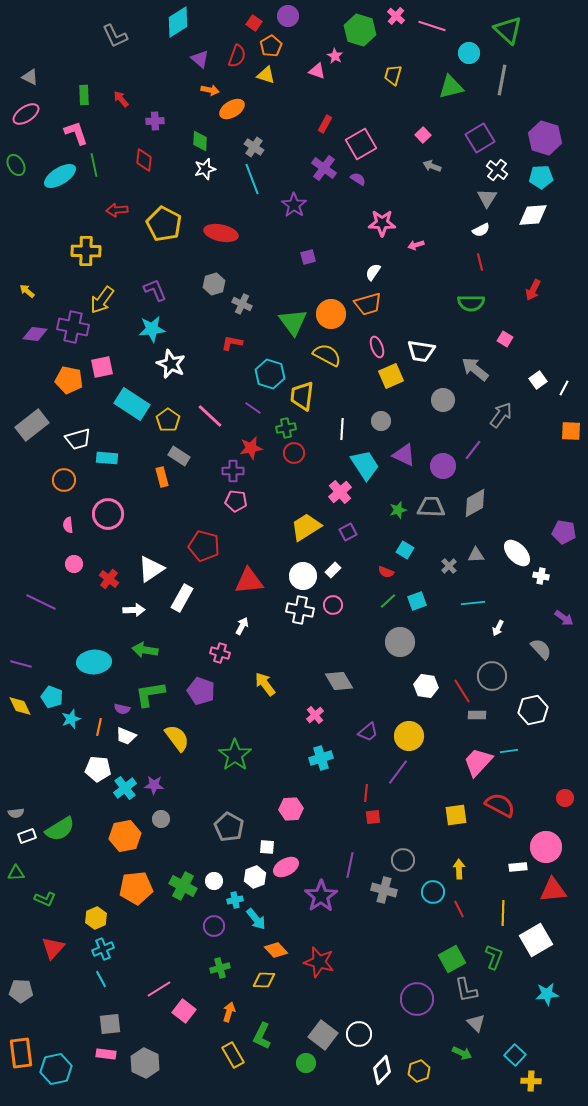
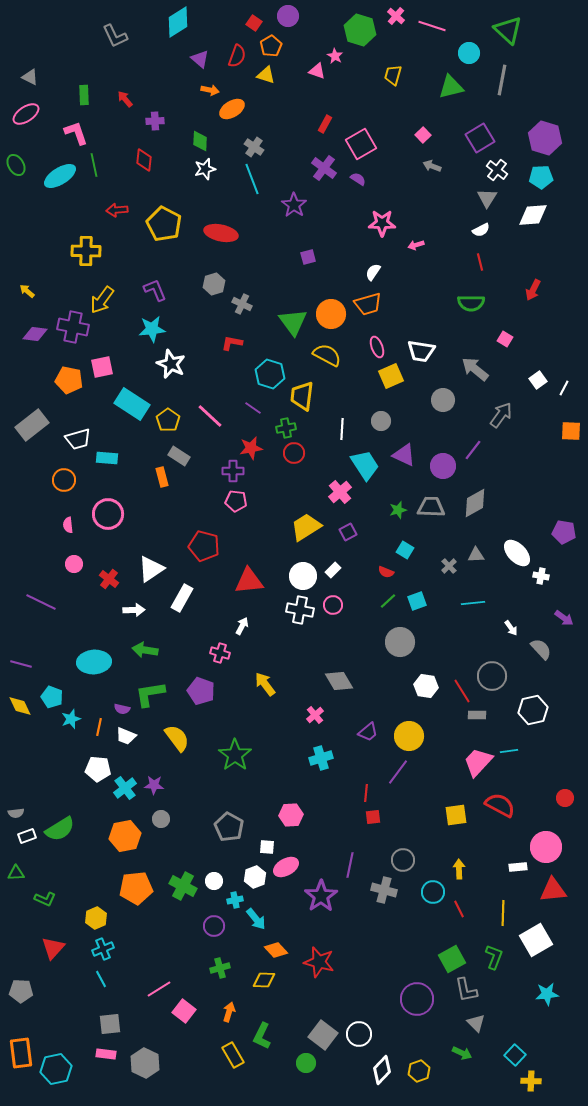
red arrow at (121, 99): moved 4 px right
white arrow at (498, 628): moved 13 px right; rotated 63 degrees counterclockwise
pink hexagon at (291, 809): moved 6 px down
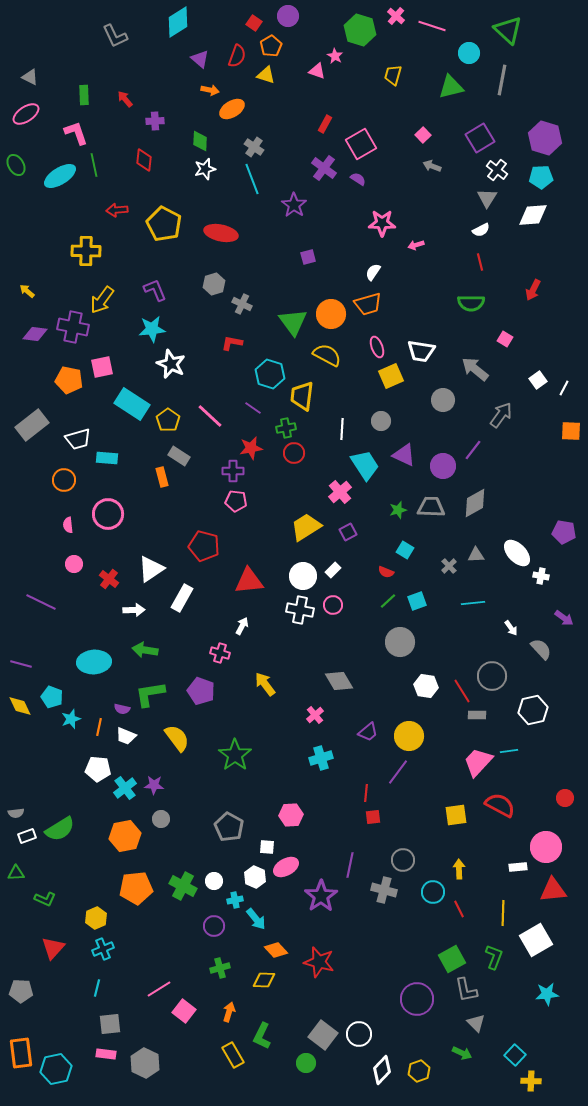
white hexagon at (255, 877): rotated 15 degrees counterclockwise
cyan line at (101, 979): moved 4 px left, 9 px down; rotated 42 degrees clockwise
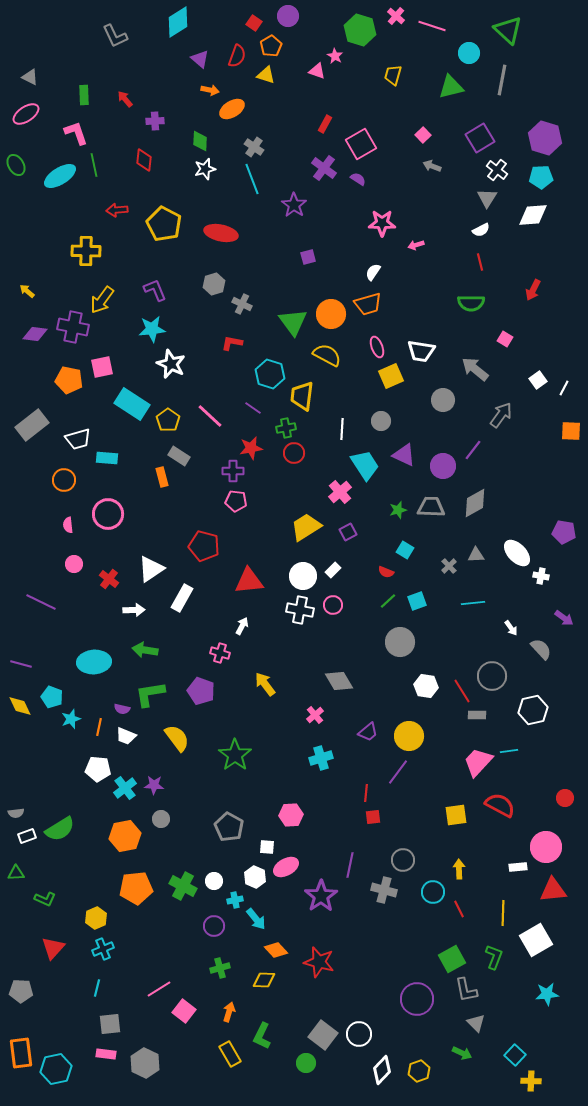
yellow rectangle at (233, 1055): moved 3 px left, 1 px up
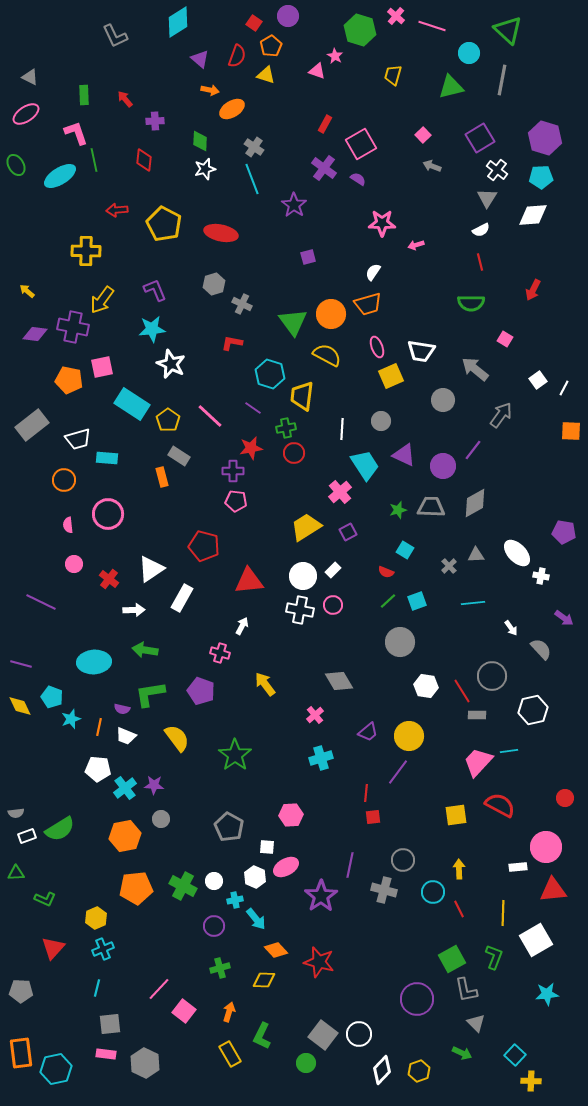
green line at (94, 165): moved 5 px up
pink line at (159, 989): rotated 15 degrees counterclockwise
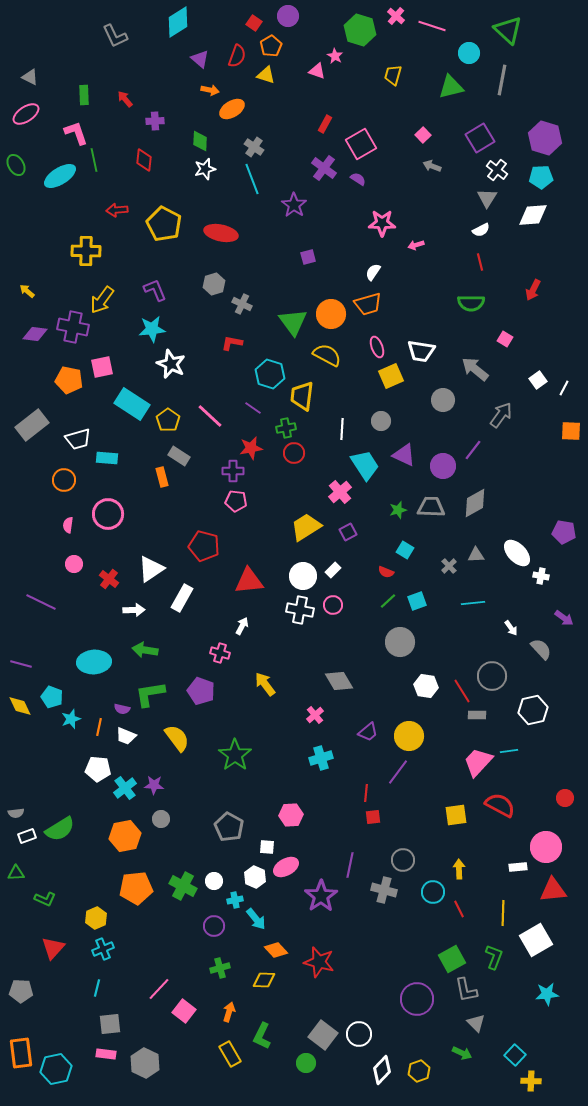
pink semicircle at (68, 525): rotated 14 degrees clockwise
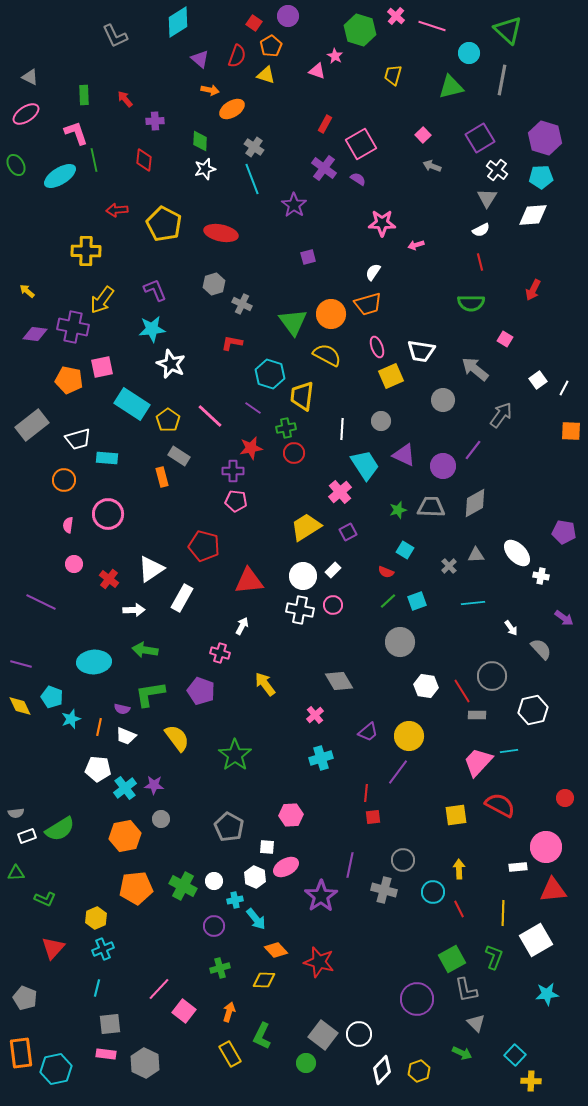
gray pentagon at (21, 991): moved 4 px right, 7 px down; rotated 20 degrees clockwise
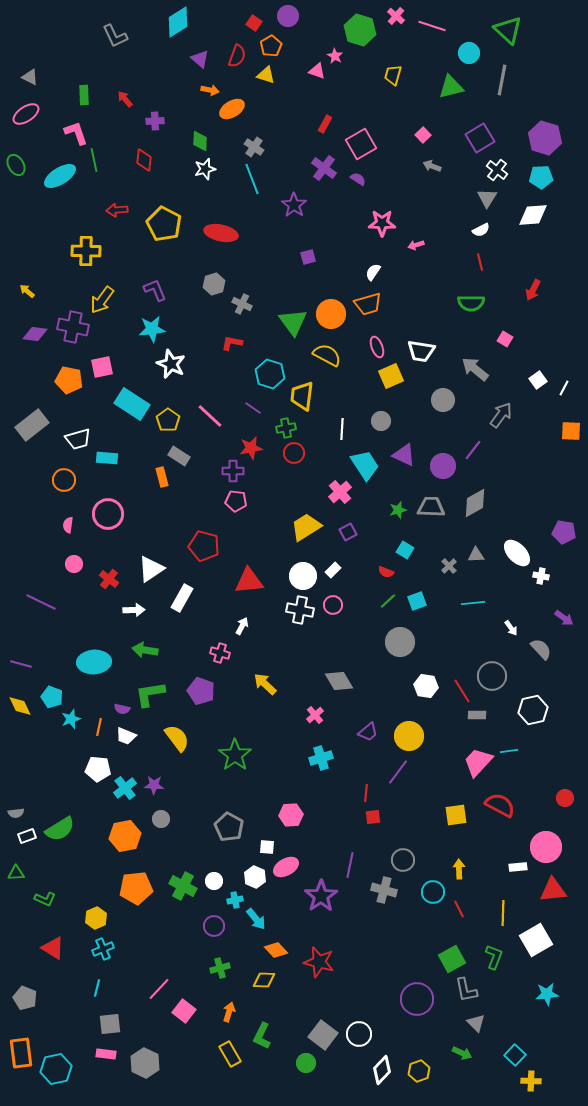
yellow arrow at (265, 684): rotated 10 degrees counterclockwise
red triangle at (53, 948): rotated 40 degrees counterclockwise
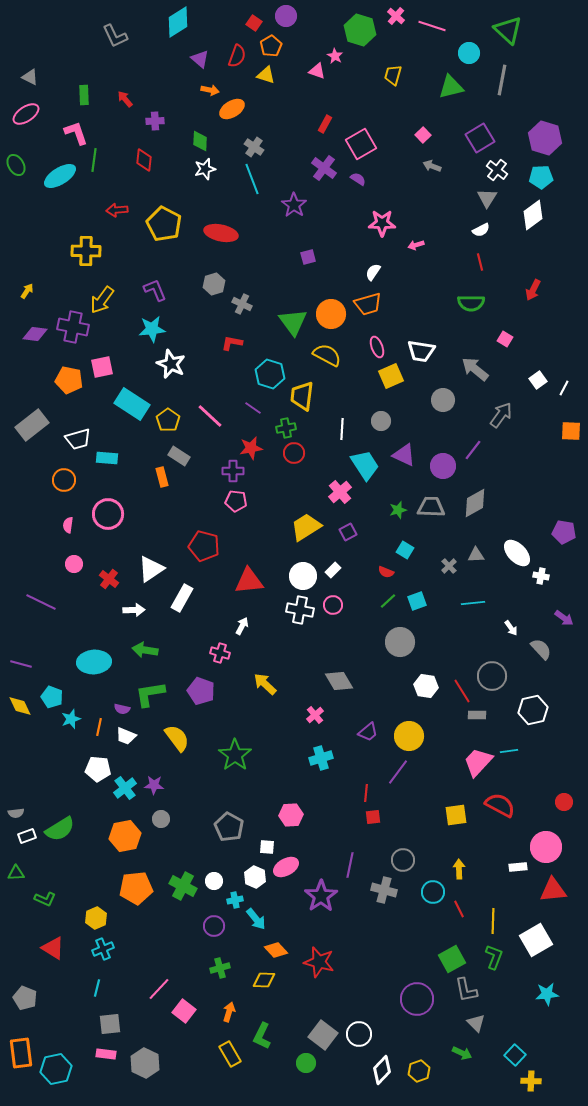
purple circle at (288, 16): moved 2 px left
green line at (94, 160): rotated 20 degrees clockwise
white diamond at (533, 215): rotated 32 degrees counterclockwise
yellow arrow at (27, 291): rotated 84 degrees clockwise
red circle at (565, 798): moved 1 px left, 4 px down
yellow line at (503, 913): moved 10 px left, 8 px down
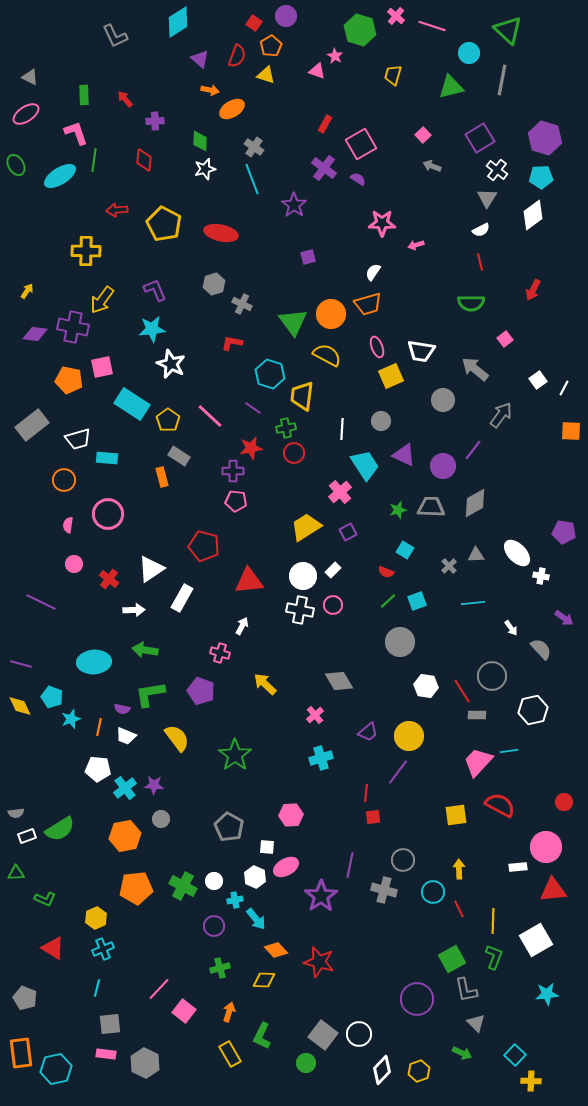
pink square at (505, 339): rotated 21 degrees clockwise
